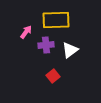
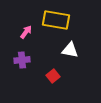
yellow rectangle: rotated 12 degrees clockwise
purple cross: moved 24 px left, 15 px down
white triangle: rotated 48 degrees clockwise
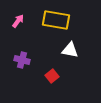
pink arrow: moved 8 px left, 11 px up
purple cross: rotated 21 degrees clockwise
red square: moved 1 px left
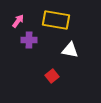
purple cross: moved 7 px right, 20 px up; rotated 14 degrees counterclockwise
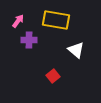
white triangle: moved 6 px right; rotated 30 degrees clockwise
red square: moved 1 px right
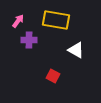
white triangle: rotated 12 degrees counterclockwise
red square: rotated 24 degrees counterclockwise
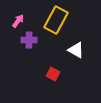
yellow rectangle: rotated 72 degrees counterclockwise
red square: moved 2 px up
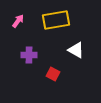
yellow rectangle: rotated 52 degrees clockwise
purple cross: moved 15 px down
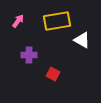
yellow rectangle: moved 1 px right, 1 px down
white triangle: moved 6 px right, 10 px up
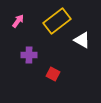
yellow rectangle: rotated 28 degrees counterclockwise
